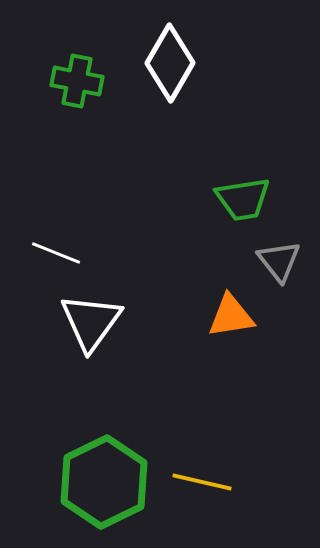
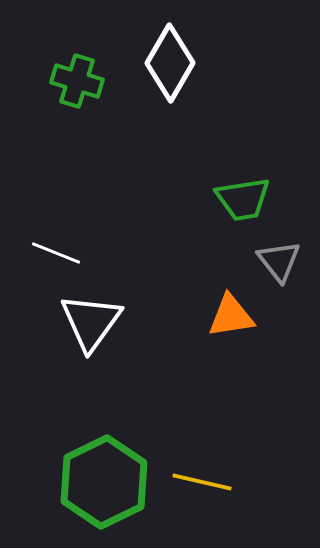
green cross: rotated 6 degrees clockwise
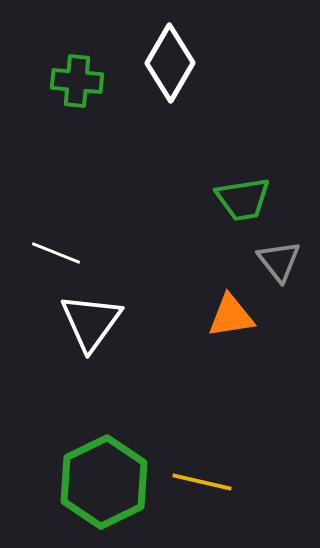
green cross: rotated 12 degrees counterclockwise
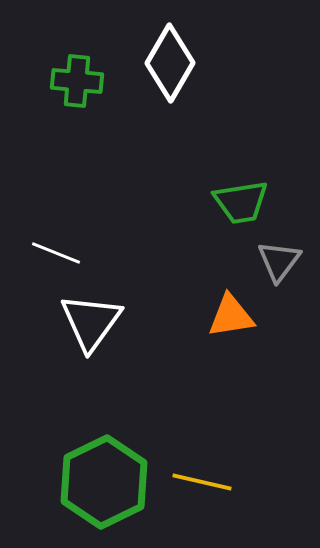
green trapezoid: moved 2 px left, 3 px down
gray triangle: rotated 15 degrees clockwise
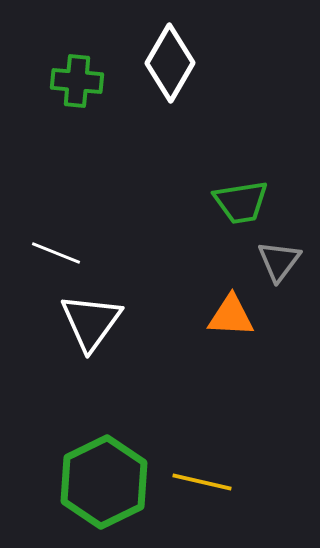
orange triangle: rotated 12 degrees clockwise
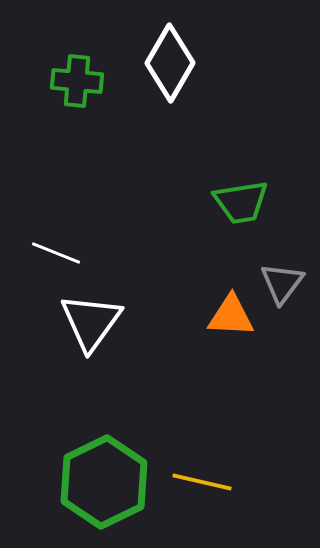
gray triangle: moved 3 px right, 22 px down
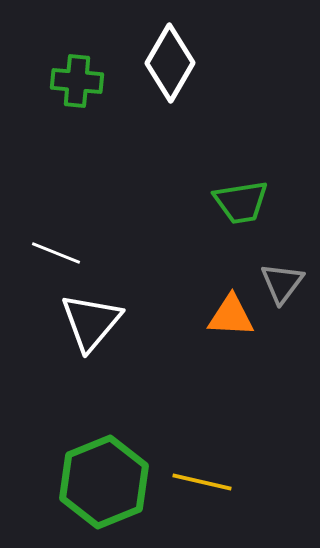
white triangle: rotated 4 degrees clockwise
green hexagon: rotated 4 degrees clockwise
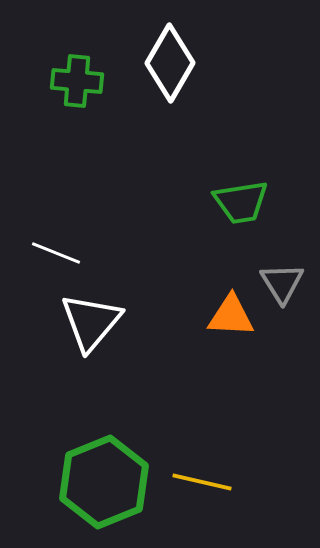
gray triangle: rotated 9 degrees counterclockwise
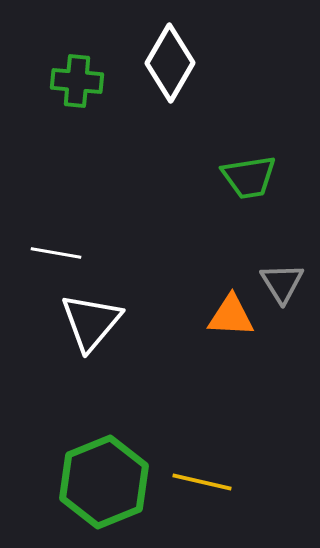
green trapezoid: moved 8 px right, 25 px up
white line: rotated 12 degrees counterclockwise
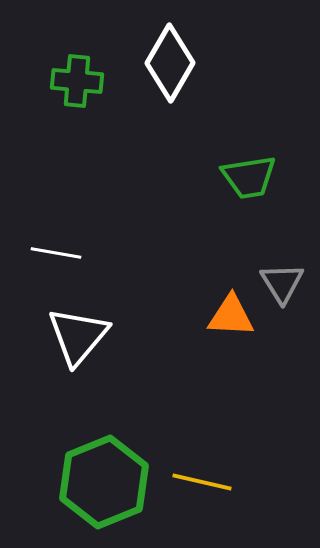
white triangle: moved 13 px left, 14 px down
